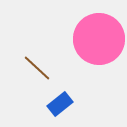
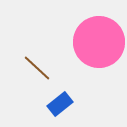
pink circle: moved 3 px down
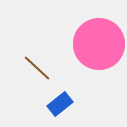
pink circle: moved 2 px down
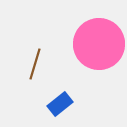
brown line: moved 2 px left, 4 px up; rotated 64 degrees clockwise
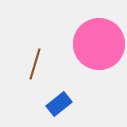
blue rectangle: moved 1 px left
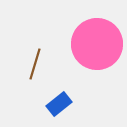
pink circle: moved 2 px left
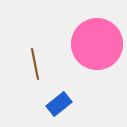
brown line: rotated 28 degrees counterclockwise
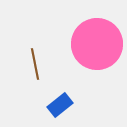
blue rectangle: moved 1 px right, 1 px down
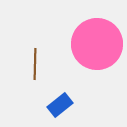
brown line: rotated 12 degrees clockwise
